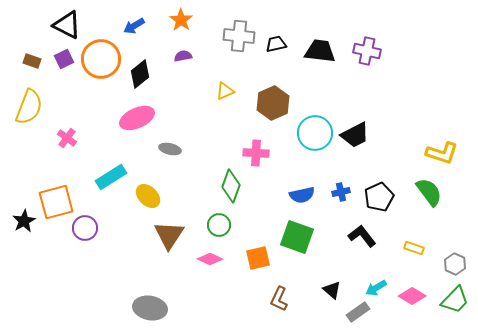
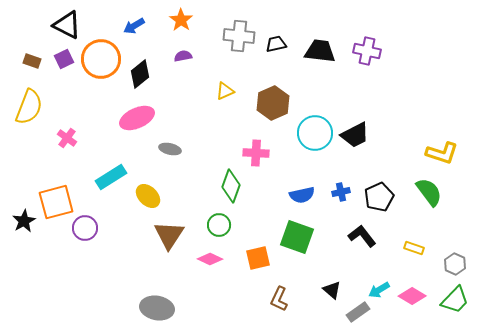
cyan arrow at (376, 288): moved 3 px right, 2 px down
gray ellipse at (150, 308): moved 7 px right
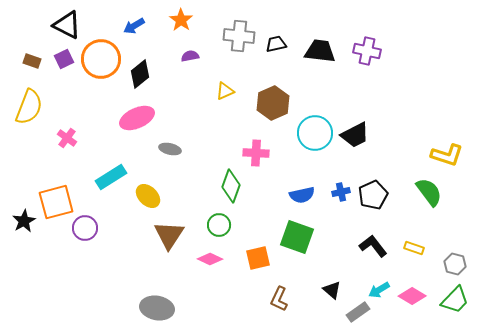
purple semicircle at (183, 56): moved 7 px right
yellow L-shape at (442, 153): moved 5 px right, 2 px down
black pentagon at (379, 197): moved 6 px left, 2 px up
black L-shape at (362, 236): moved 11 px right, 10 px down
gray hexagon at (455, 264): rotated 10 degrees counterclockwise
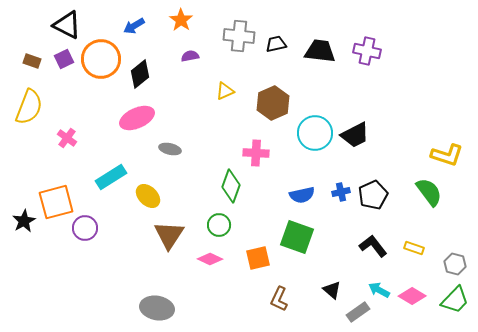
cyan arrow at (379, 290): rotated 60 degrees clockwise
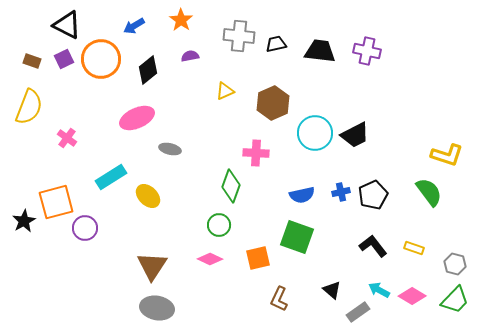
black diamond at (140, 74): moved 8 px right, 4 px up
brown triangle at (169, 235): moved 17 px left, 31 px down
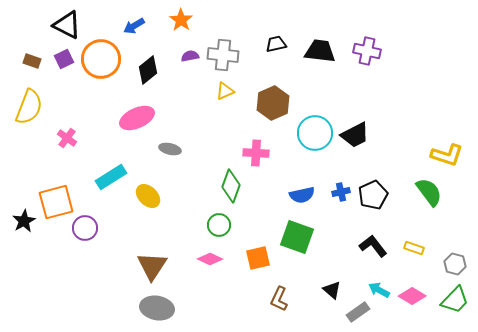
gray cross at (239, 36): moved 16 px left, 19 px down
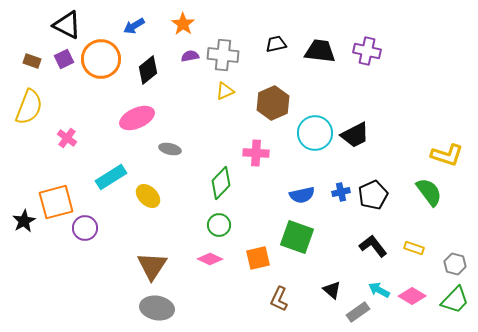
orange star at (181, 20): moved 2 px right, 4 px down
green diamond at (231, 186): moved 10 px left, 3 px up; rotated 24 degrees clockwise
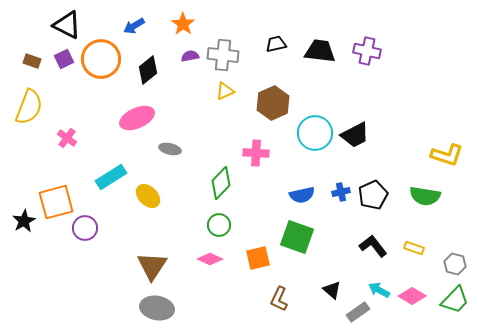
green semicircle at (429, 192): moved 4 px left, 4 px down; rotated 136 degrees clockwise
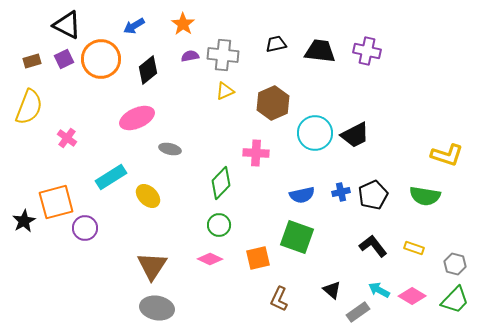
brown rectangle at (32, 61): rotated 36 degrees counterclockwise
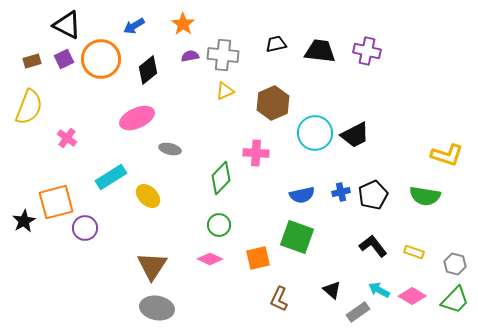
green diamond at (221, 183): moved 5 px up
yellow rectangle at (414, 248): moved 4 px down
